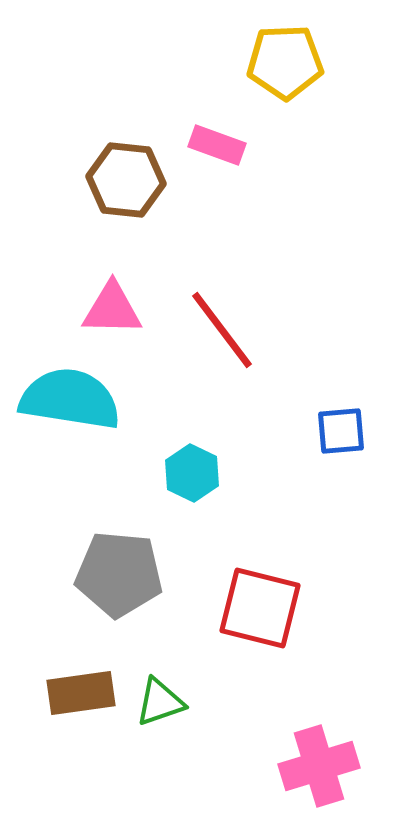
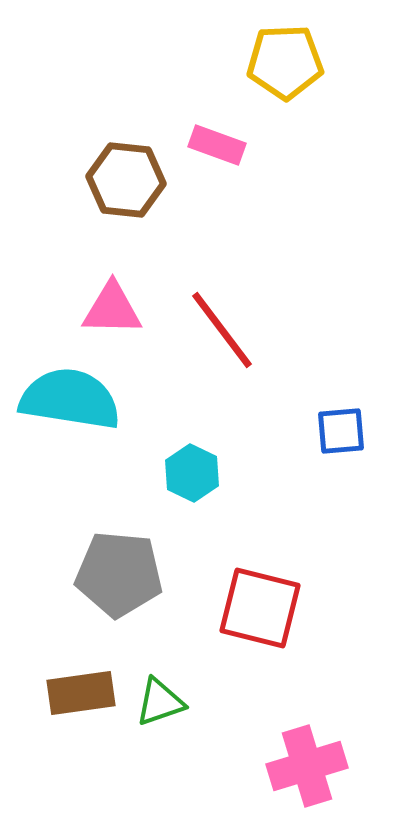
pink cross: moved 12 px left
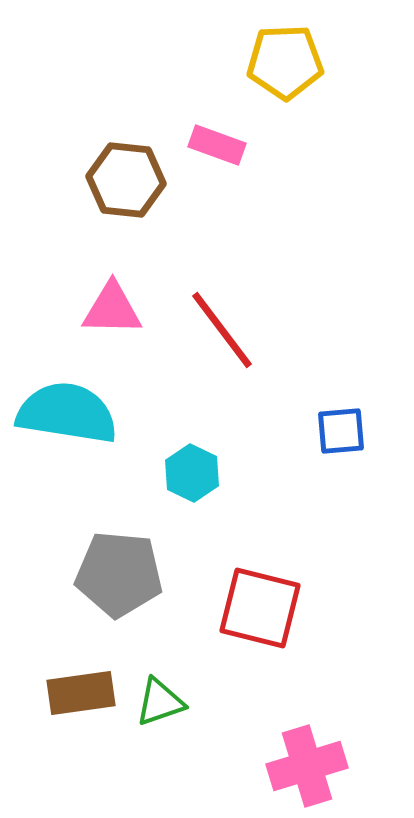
cyan semicircle: moved 3 px left, 14 px down
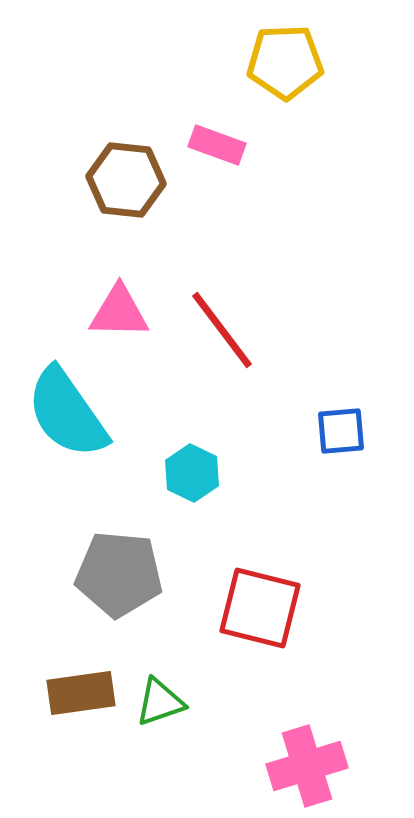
pink triangle: moved 7 px right, 3 px down
cyan semicircle: rotated 134 degrees counterclockwise
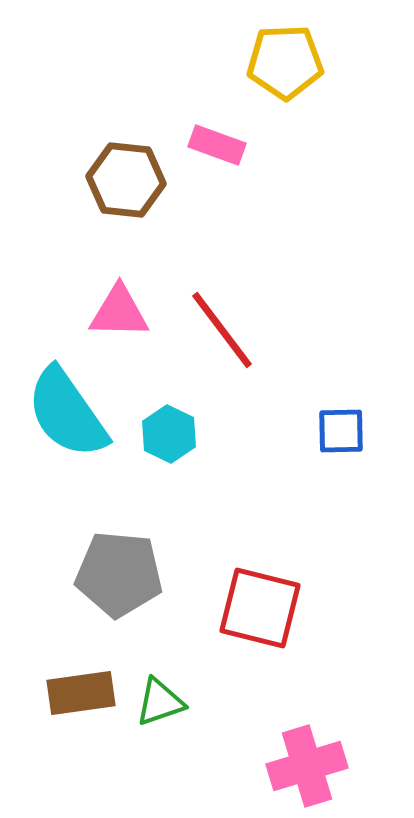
blue square: rotated 4 degrees clockwise
cyan hexagon: moved 23 px left, 39 px up
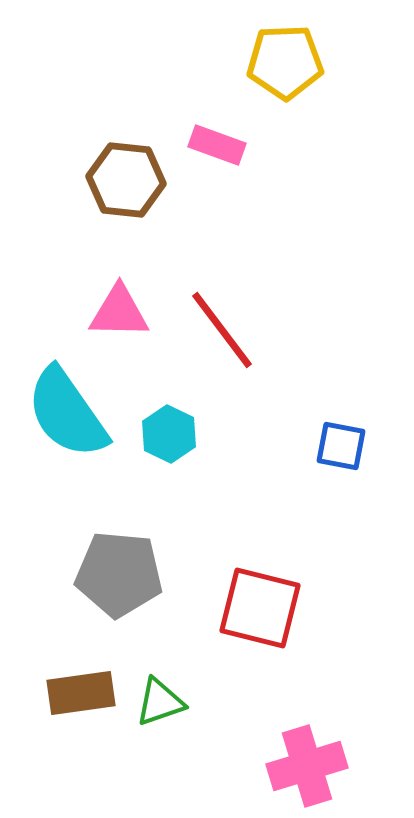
blue square: moved 15 px down; rotated 12 degrees clockwise
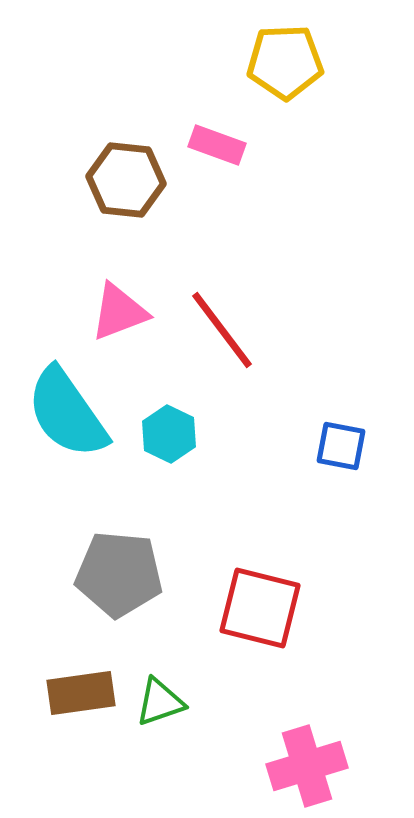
pink triangle: rotated 22 degrees counterclockwise
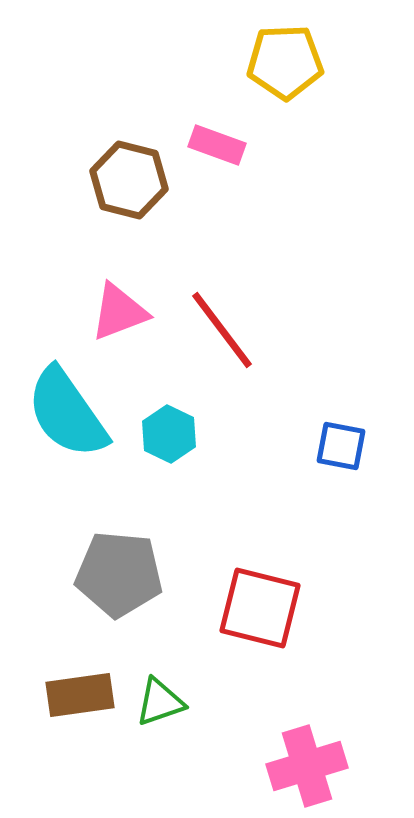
brown hexagon: moved 3 px right; rotated 8 degrees clockwise
brown rectangle: moved 1 px left, 2 px down
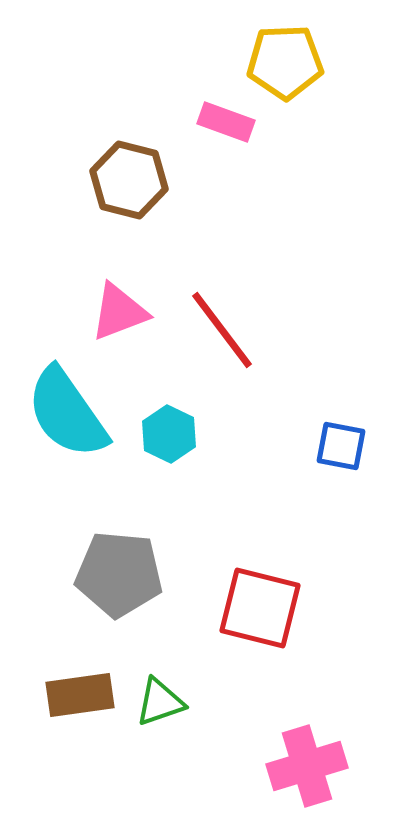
pink rectangle: moved 9 px right, 23 px up
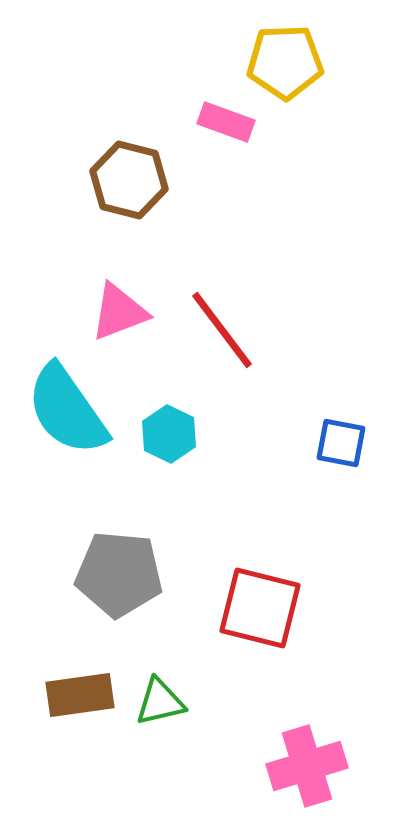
cyan semicircle: moved 3 px up
blue square: moved 3 px up
green triangle: rotated 6 degrees clockwise
